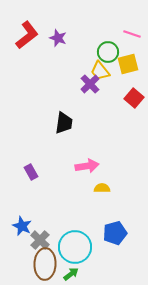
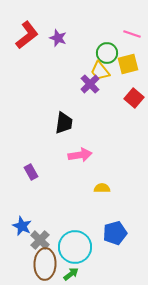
green circle: moved 1 px left, 1 px down
pink arrow: moved 7 px left, 11 px up
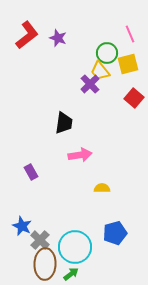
pink line: moved 2 px left; rotated 48 degrees clockwise
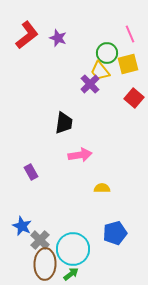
cyan circle: moved 2 px left, 2 px down
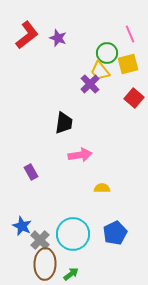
blue pentagon: rotated 10 degrees counterclockwise
cyan circle: moved 15 px up
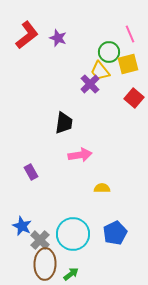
green circle: moved 2 px right, 1 px up
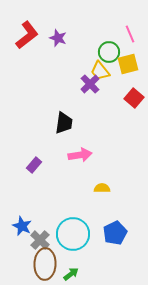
purple rectangle: moved 3 px right, 7 px up; rotated 70 degrees clockwise
